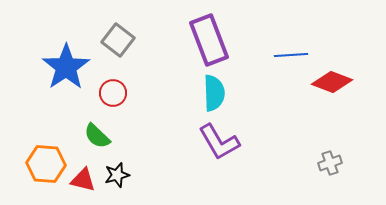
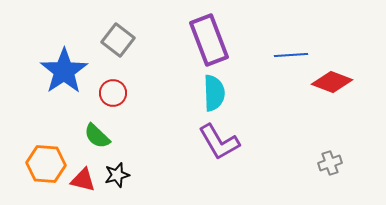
blue star: moved 2 px left, 4 px down
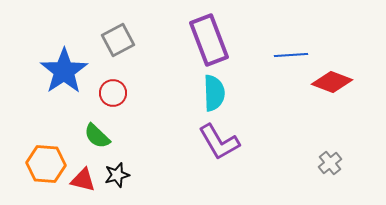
gray square: rotated 24 degrees clockwise
gray cross: rotated 20 degrees counterclockwise
